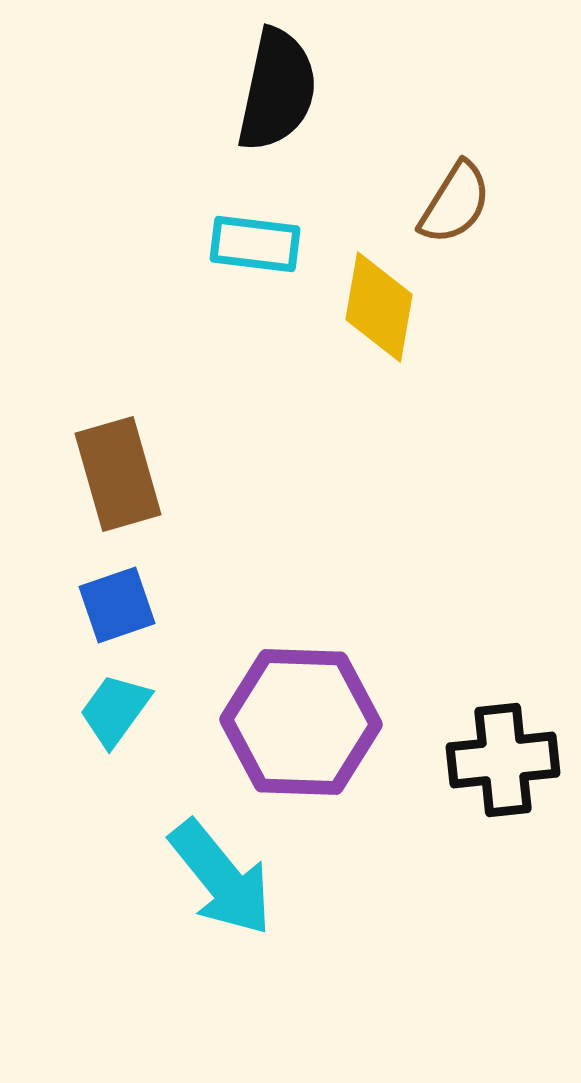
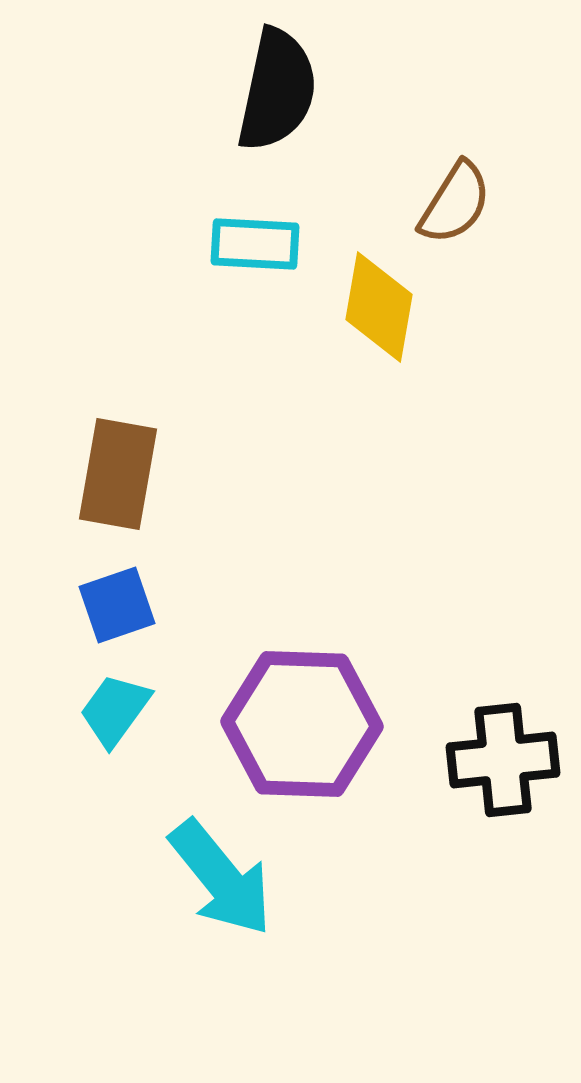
cyan rectangle: rotated 4 degrees counterclockwise
brown rectangle: rotated 26 degrees clockwise
purple hexagon: moved 1 px right, 2 px down
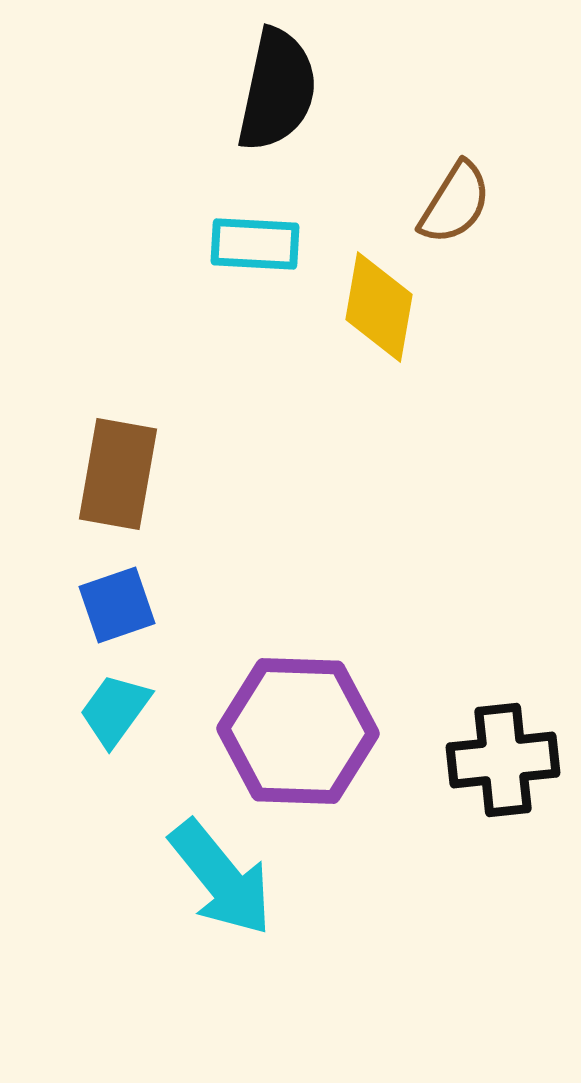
purple hexagon: moved 4 px left, 7 px down
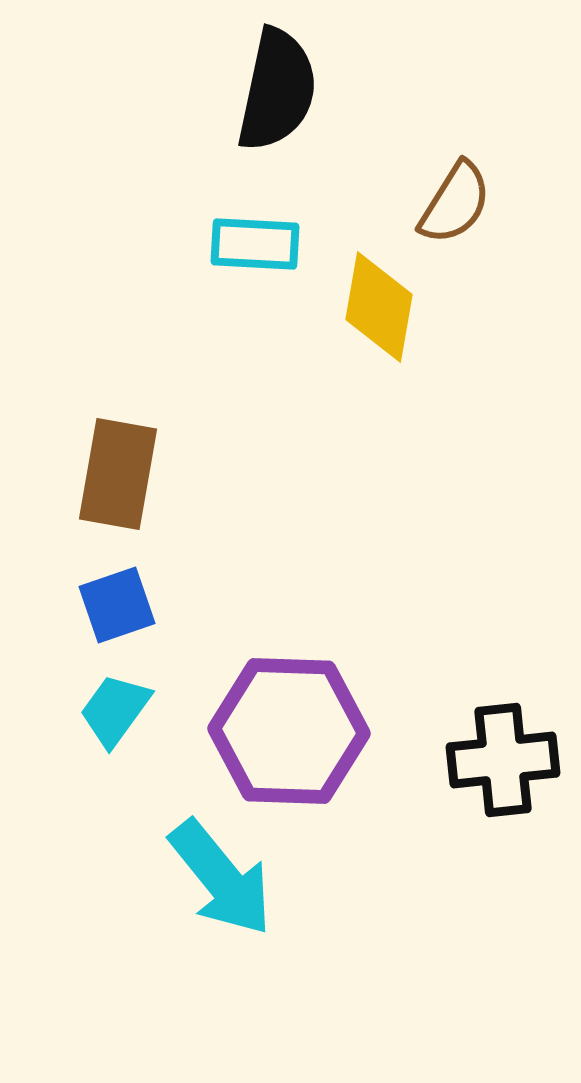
purple hexagon: moved 9 px left
